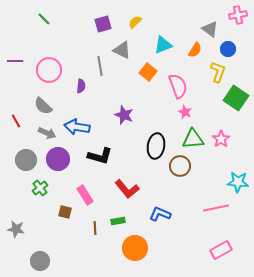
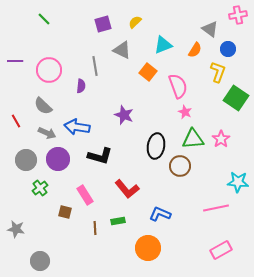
gray line at (100, 66): moved 5 px left
orange circle at (135, 248): moved 13 px right
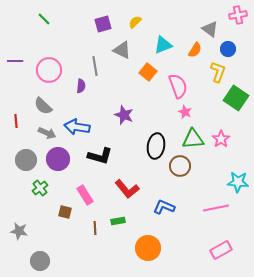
red line at (16, 121): rotated 24 degrees clockwise
blue L-shape at (160, 214): moved 4 px right, 7 px up
gray star at (16, 229): moved 3 px right, 2 px down
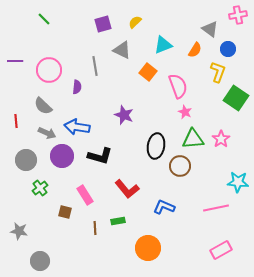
purple semicircle at (81, 86): moved 4 px left, 1 px down
purple circle at (58, 159): moved 4 px right, 3 px up
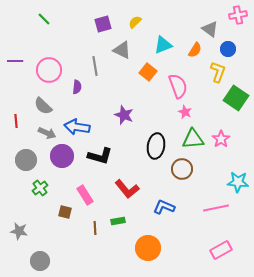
brown circle at (180, 166): moved 2 px right, 3 px down
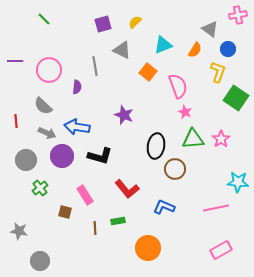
brown circle at (182, 169): moved 7 px left
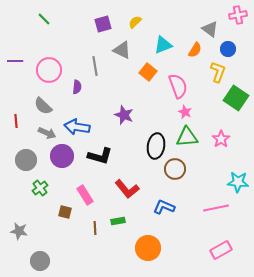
green triangle at (193, 139): moved 6 px left, 2 px up
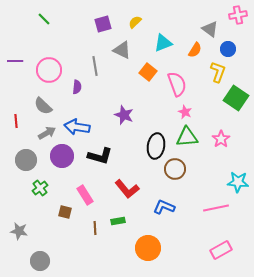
cyan triangle at (163, 45): moved 2 px up
pink semicircle at (178, 86): moved 1 px left, 2 px up
gray arrow at (47, 133): rotated 54 degrees counterclockwise
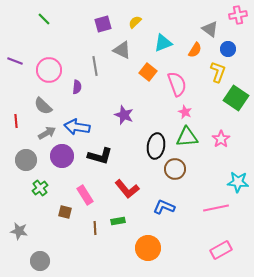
purple line at (15, 61): rotated 21 degrees clockwise
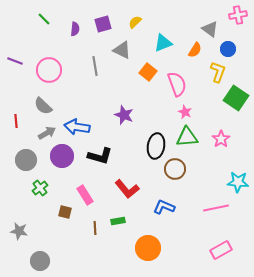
purple semicircle at (77, 87): moved 2 px left, 58 px up
